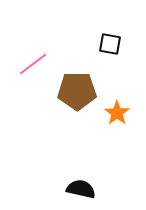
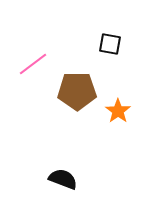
orange star: moved 1 px right, 2 px up
black semicircle: moved 18 px left, 10 px up; rotated 8 degrees clockwise
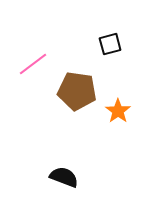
black square: rotated 25 degrees counterclockwise
brown pentagon: rotated 9 degrees clockwise
black semicircle: moved 1 px right, 2 px up
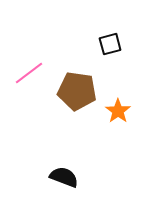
pink line: moved 4 px left, 9 px down
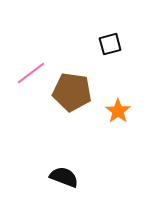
pink line: moved 2 px right
brown pentagon: moved 5 px left, 1 px down
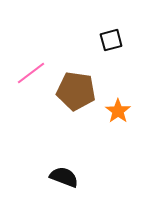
black square: moved 1 px right, 4 px up
brown pentagon: moved 4 px right, 1 px up
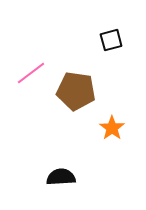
orange star: moved 6 px left, 17 px down
black semicircle: moved 3 px left; rotated 24 degrees counterclockwise
